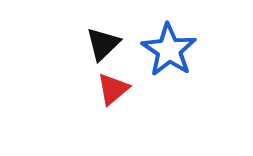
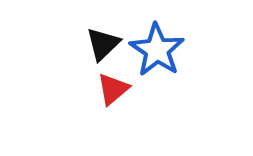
blue star: moved 12 px left
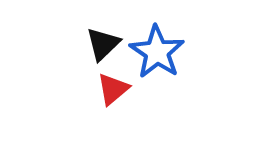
blue star: moved 2 px down
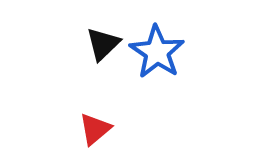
red triangle: moved 18 px left, 40 px down
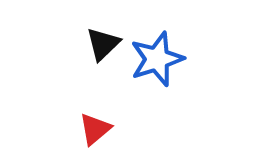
blue star: moved 7 px down; rotated 20 degrees clockwise
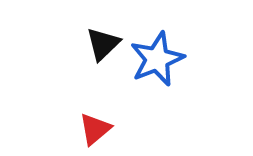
blue star: rotated 4 degrees counterclockwise
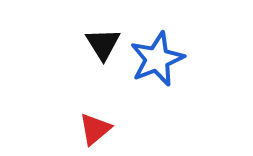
black triangle: rotated 18 degrees counterclockwise
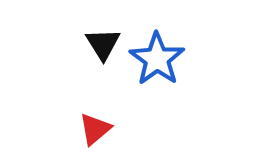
blue star: rotated 14 degrees counterclockwise
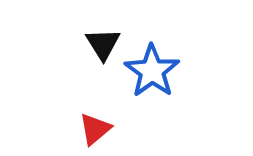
blue star: moved 5 px left, 12 px down
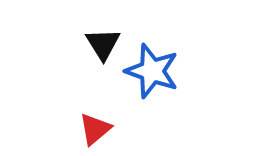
blue star: rotated 16 degrees counterclockwise
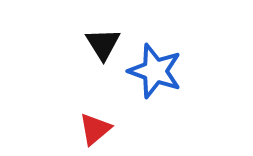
blue star: moved 3 px right
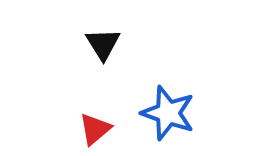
blue star: moved 13 px right, 42 px down
